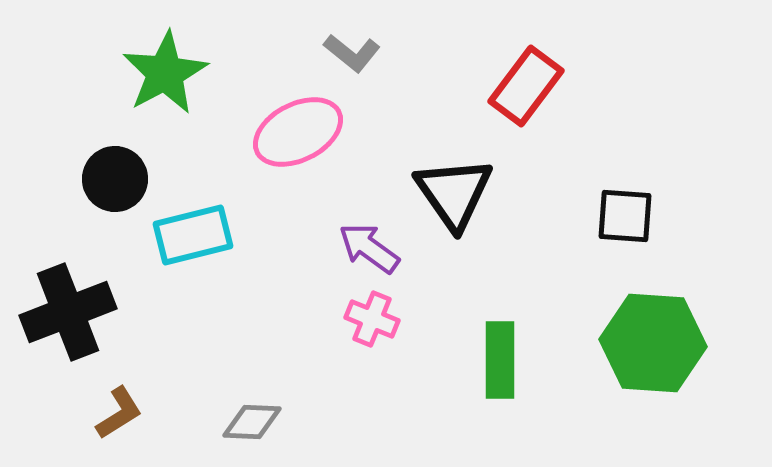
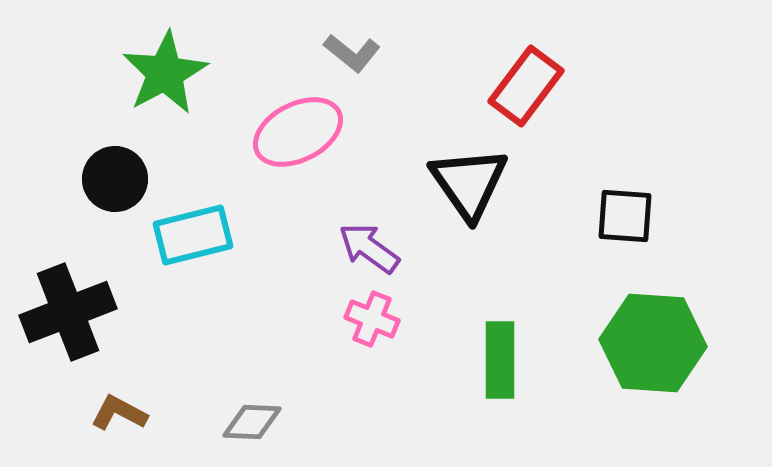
black triangle: moved 15 px right, 10 px up
brown L-shape: rotated 120 degrees counterclockwise
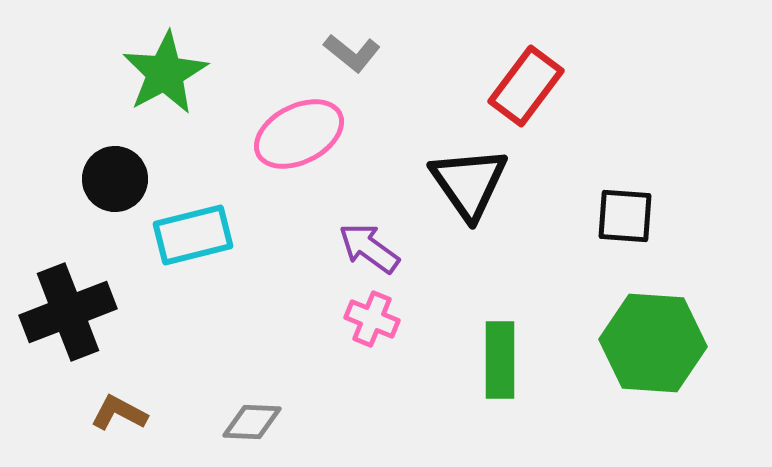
pink ellipse: moved 1 px right, 2 px down
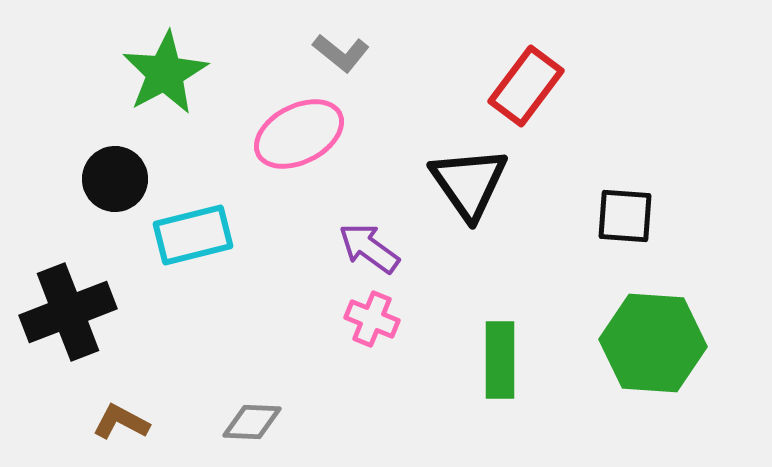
gray L-shape: moved 11 px left
brown L-shape: moved 2 px right, 9 px down
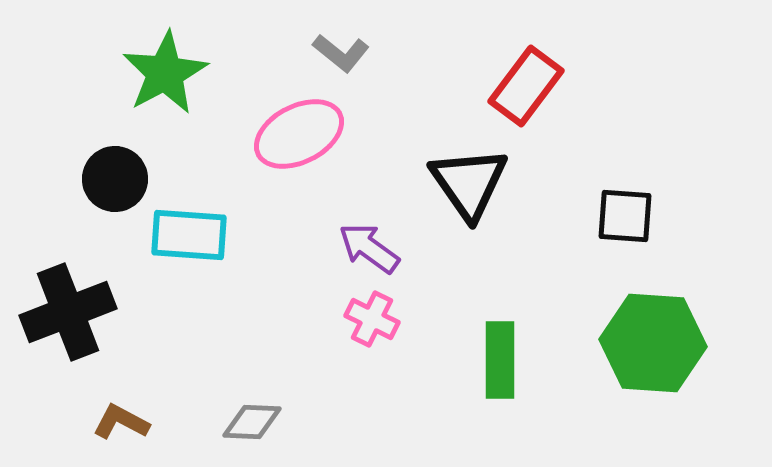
cyan rectangle: moved 4 px left; rotated 18 degrees clockwise
pink cross: rotated 4 degrees clockwise
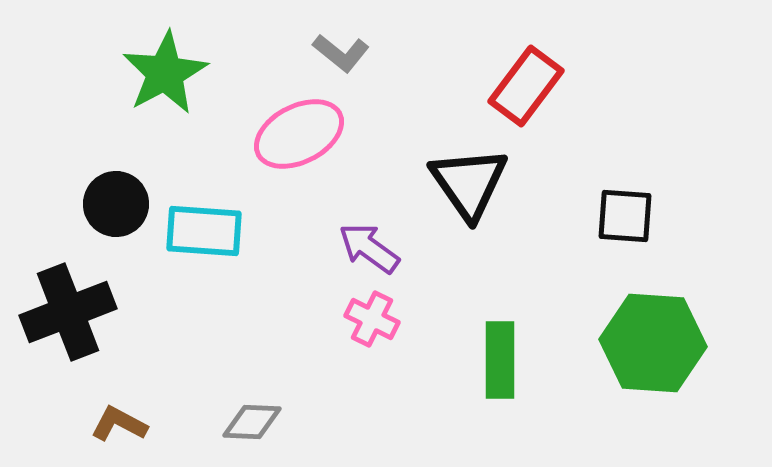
black circle: moved 1 px right, 25 px down
cyan rectangle: moved 15 px right, 4 px up
brown L-shape: moved 2 px left, 2 px down
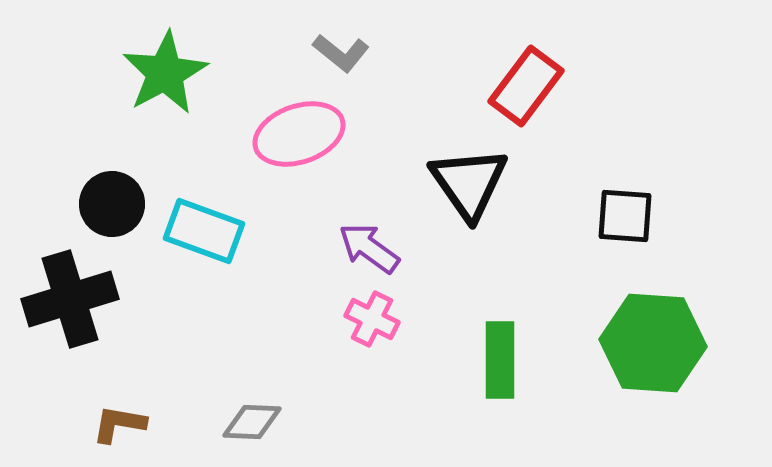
pink ellipse: rotated 8 degrees clockwise
black circle: moved 4 px left
cyan rectangle: rotated 16 degrees clockwise
black cross: moved 2 px right, 13 px up; rotated 4 degrees clockwise
brown L-shape: rotated 18 degrees counterclockwise
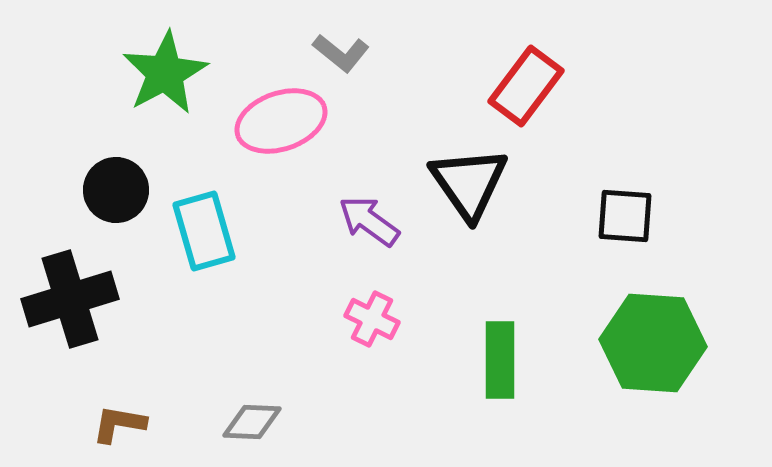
pink ellipse: moved 18 px left, 13 px up
black circle: moved 4 px right, 14 px up
cyan rectangle: rotated 54 degrees clockwise
purple arrow: moved 27 px up
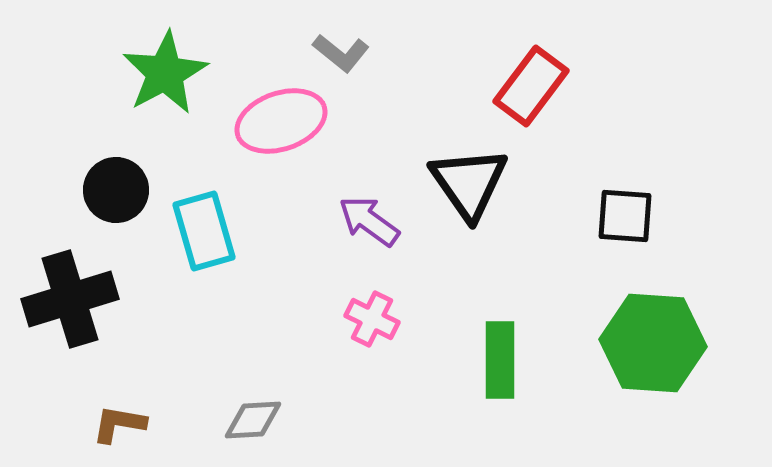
red rectangle: moved 5 px right
gray diamond: moved 1 px right, 2 px up; rotated 6 degrees counterclockwise
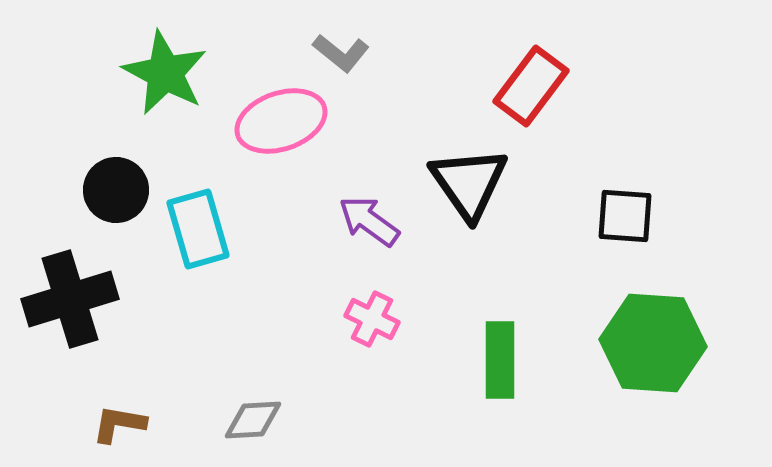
green star: rotated 16 degrees counterclockwise
cyan rectangle: moved 6 px left, 2 px up
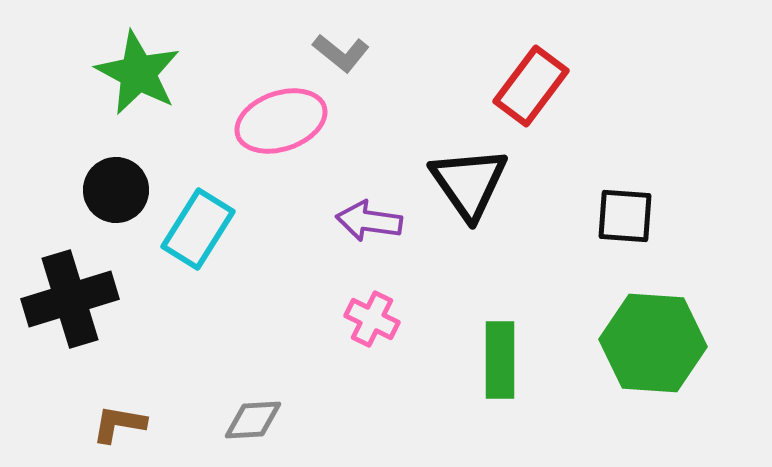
green star: moved 27 px left
purple arrow: rotated 28 degrees counterclockwise
cyan rectangle: rotated 48 degrees clockwise
